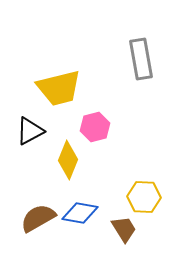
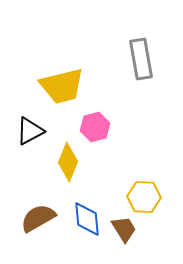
yellow trapezoid: moved 3 px right, 2 px up
yellow diamond: moved 2 px down
blue diamond: moved 7 px right, 6 px down; rotated 75 degrees clockwise
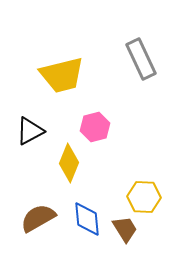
gray rectangle: rotated 15 degrees counterclockwise
yellow trapezoid: moved 11 px up
yellow diamond: moved 1 px right, 1 px down
brown trapezoid: moved 1 px right
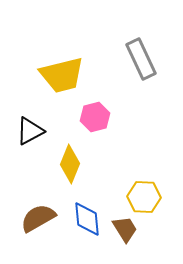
pink hexagon: moved 10 px up
yellow diamond: moved 1 px right, 1 px down
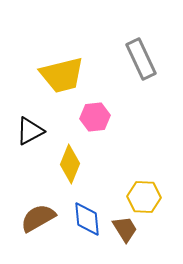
pink hexagon: rotated 8 degrees clockwise
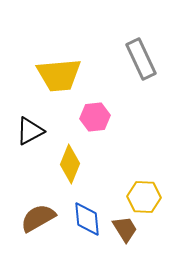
yellow trapezoid: moved 3 px left; rotated 9 degrees clockwise
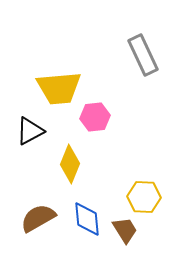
gray rectangle: moved 2 px right, 4 px up
yellow trapezoid: moved 13 px down
brown trapezoid: moved 1 px down
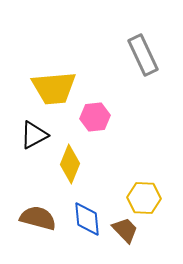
yellow trapezoid: moved 5 px left
black triangle: moved 4 px right, 4 px down
yellow hexagon: moved 1 px down
brown semicircle: rotated 45 degrees clockwise
brown trapezoid: rotated 12 degrees counterclockwise
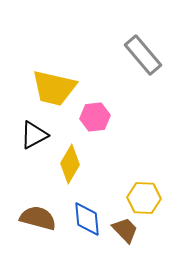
gray rectangle: rotated 15 degrees counterclockwise
yellow trapezoid: rotated 18 degrees clockwise
yellow diamond: rotated 9 degrees clockwise
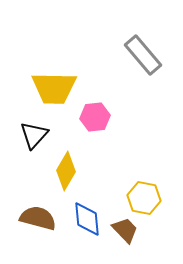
yellow trapezoid: rotated 12 degrees counterclockwise
black triangle: rotated 20 degrees counterclockwise
yellow diamond: moved 4 px left, 7 px down
yellow hexagon: rotated 8 degrees clockwise
